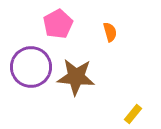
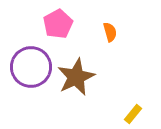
brown star: rotated 30 degrees counterclockwise
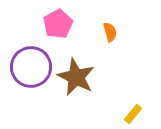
brown star: rotated 21 degrees counterclockwise
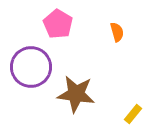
pink pentagon: rotated 12 degrees counterclockwise
orange semicircle: moved 7 px right
brown star: moved 17 px down; rotated 18 degrees counterclockwise
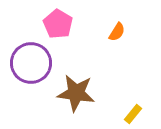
orange semicircle: rotated 48 degrees clockwise
purple circle: moved 4 px up
brown star: moved 1 px up
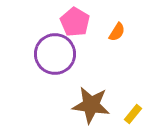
pink pentagon: moved 17 px right, 2 px up
purple circle: moved 24 px right, 9 px up
brown star: moved 15 px right, 12 px down
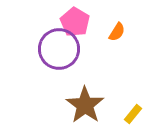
purple circle: moved 4 px right, 5 px up
brown star: moved 6 px left; rotated 27 degrees clockwise
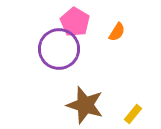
brown star: rotated 18 degrees counterclockwise
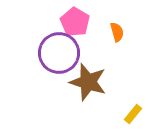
orange semicircle: rotated 48 degrees counterclockwise
purple circle: moved 4 px down
brown star: moved 3 px right, 23 px up
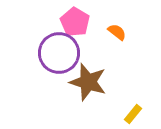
orange semicircle: rotated 36 degrees counterclockwise
